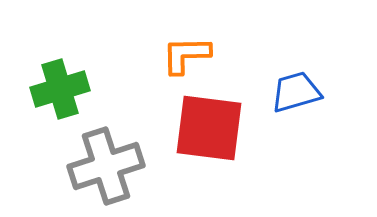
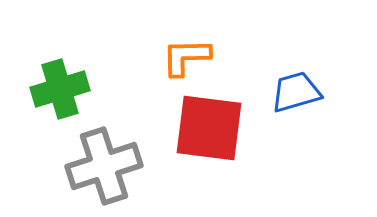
orange L-shape: moved 2 px down
gray cross: moved 2 px left
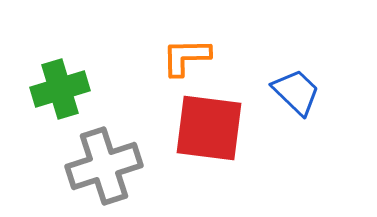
blue trapezoid: rotated 60 degrees clockwise
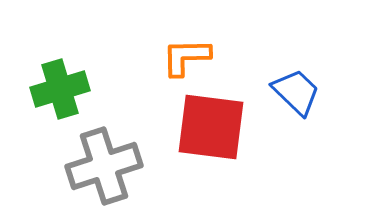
red square: moved 2 px right, 1 px up
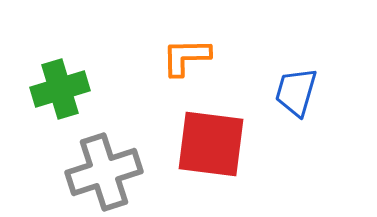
blue trapezoid: rotated 118 degrees counterclockwise
red square: moved 17 px down
gray cross: moved 6 px down
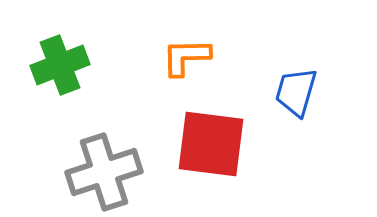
green cross: moved 24 px up; rotated 4 degrees counterclockwise
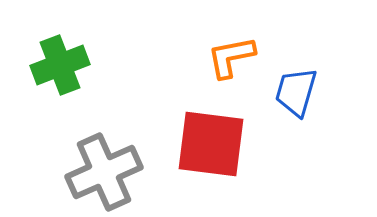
orange L-shape: moved 45 px right; rotated 10 degrees counterclockwise
gray cross: rotated 6 degrees counterclockwise
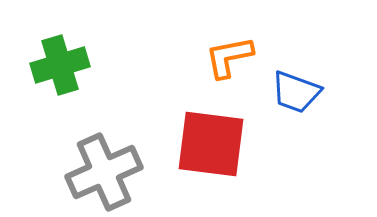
orange L-shape: moved 2 px left
green cross: rotated 4 degrees clockwise
blue trapezoid: rotated 86 degrees counterclockwise
